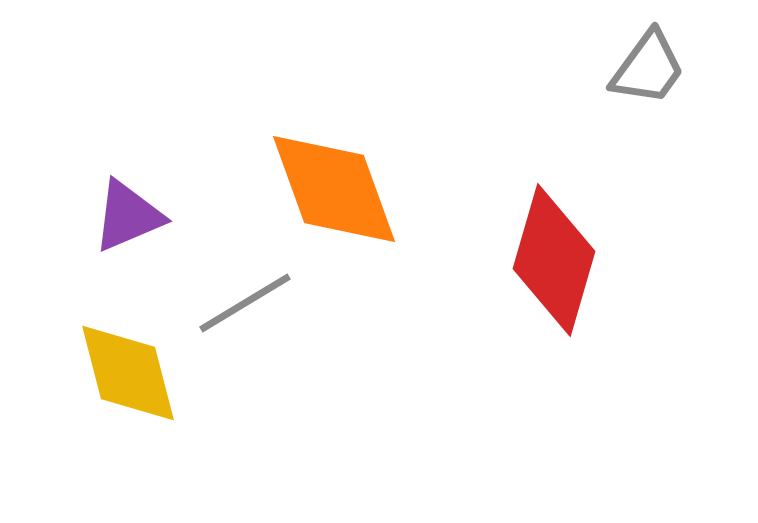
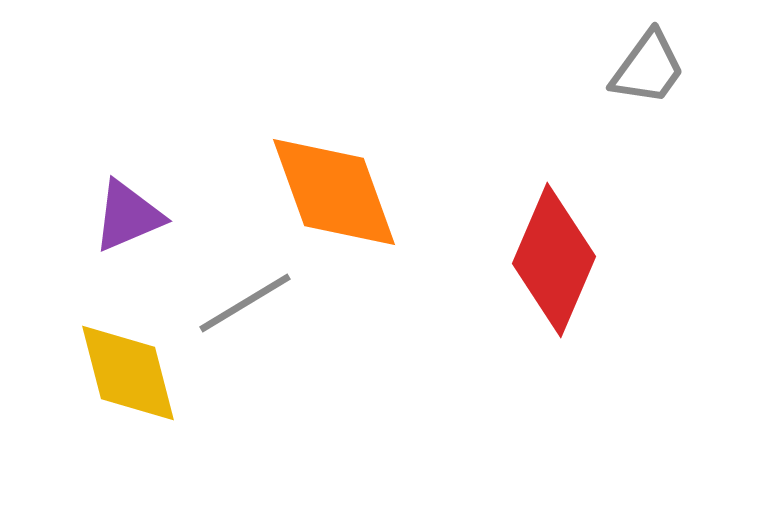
orange diamond: moved 3 px down
red diamond: rotated 7 degrees clockwise
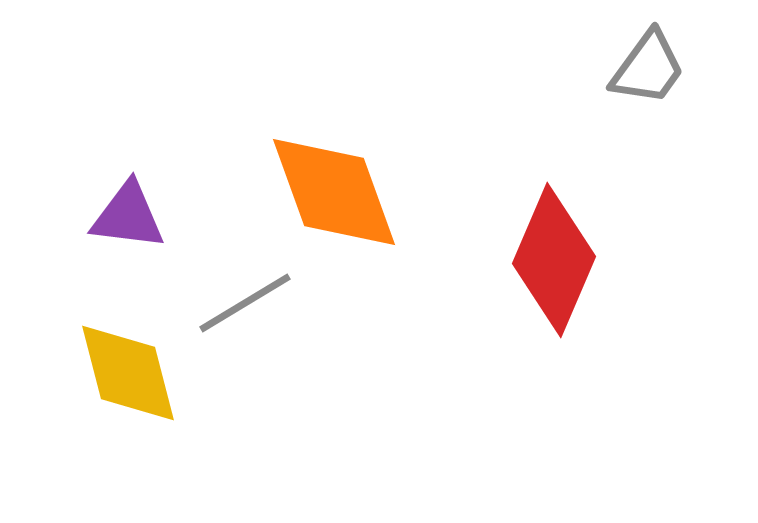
purple triangle: rotated 30 degrees clockwise
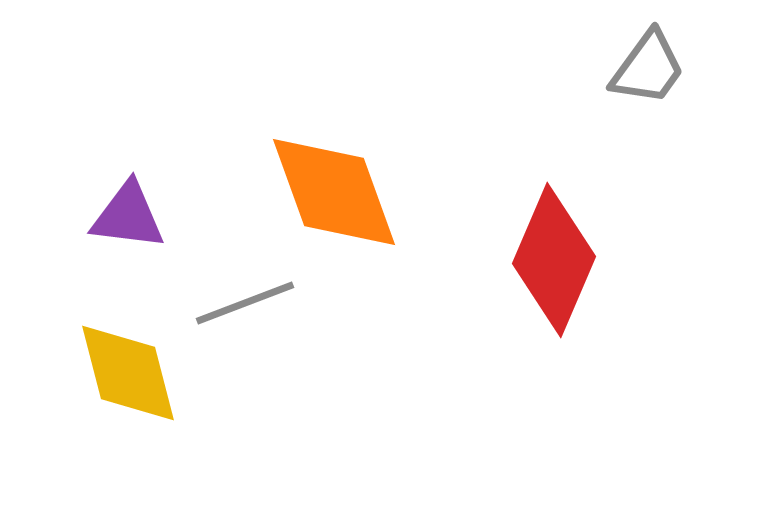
gray line: rotated 10 degrees clockwise
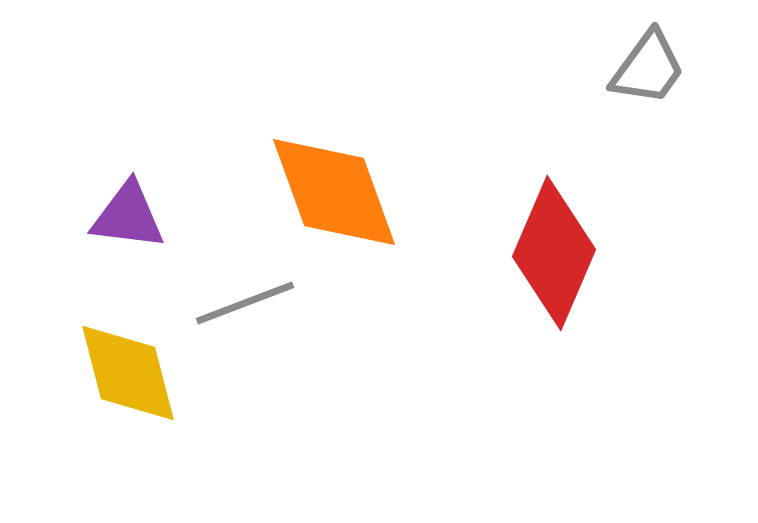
red diamond: moved 7 px up
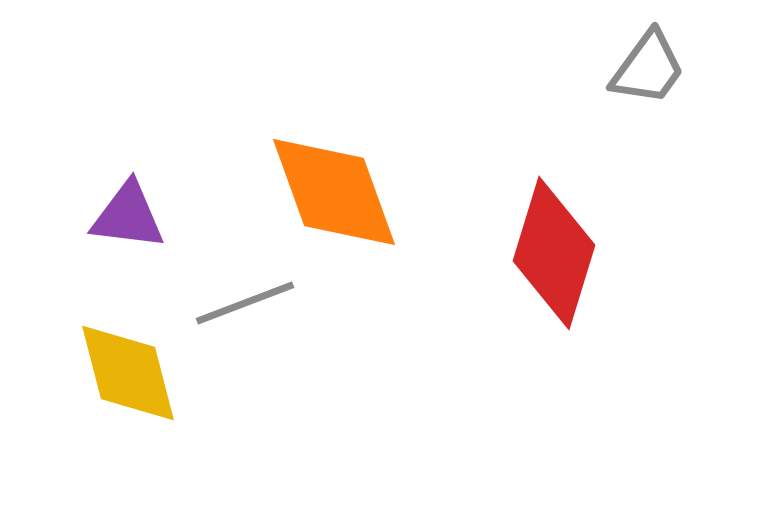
red diamond: rotated 6 degrees counterclockwise
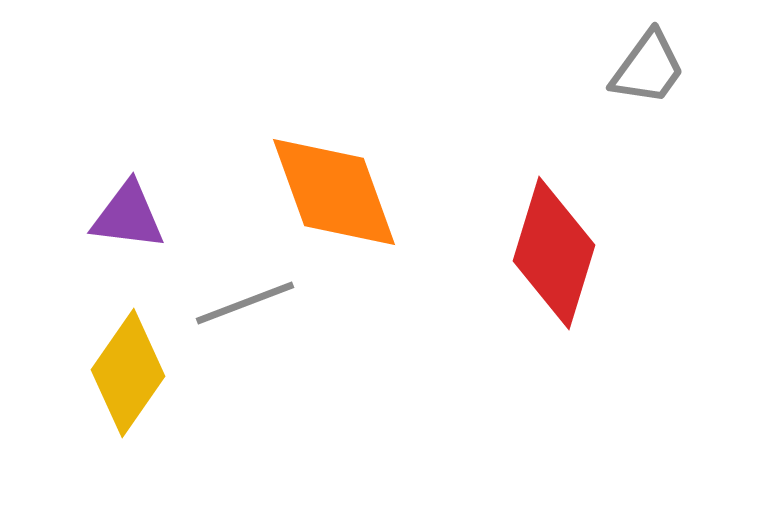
yellow diamond: rotated 49 degrees clockwise
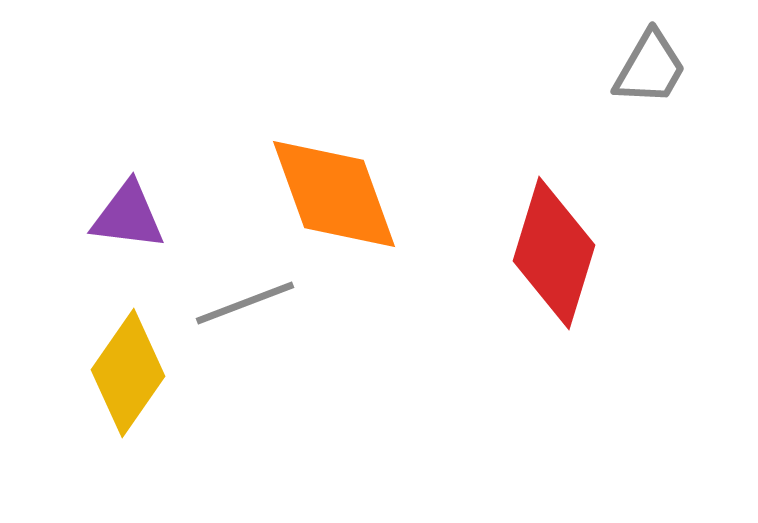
gray trapezoid: moved 2 px right; rotated 6 degrees counterclockwise
orange diamond: moved 2 px down
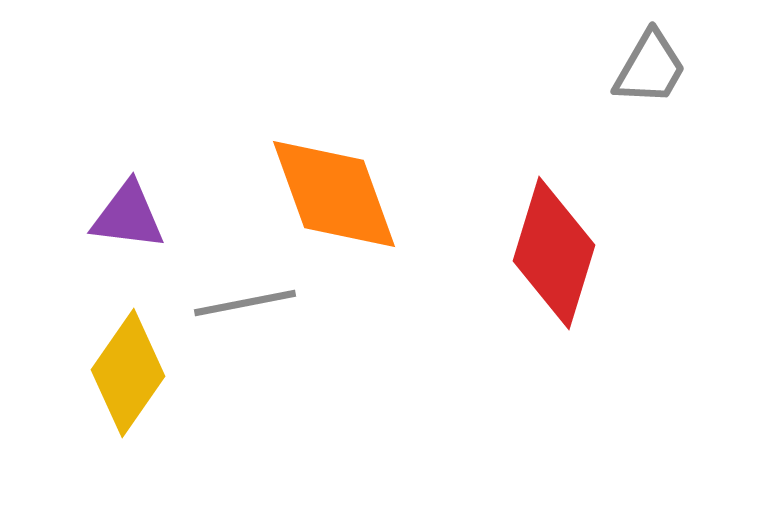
gray line: rotated 10 degrees clockwise
